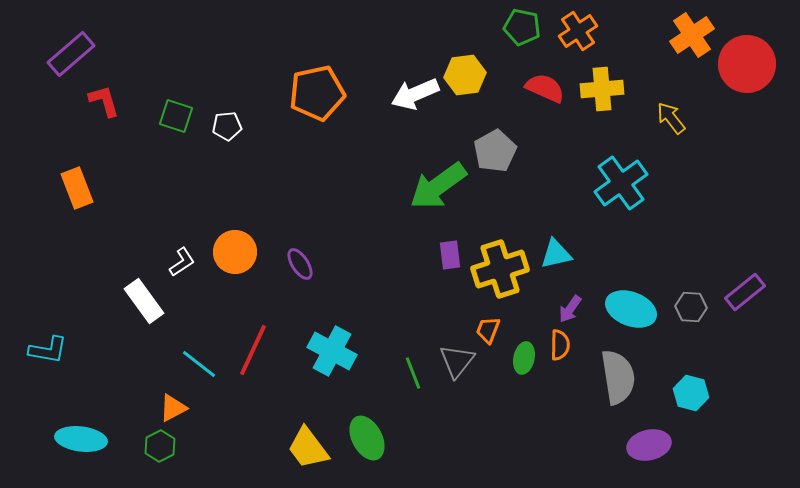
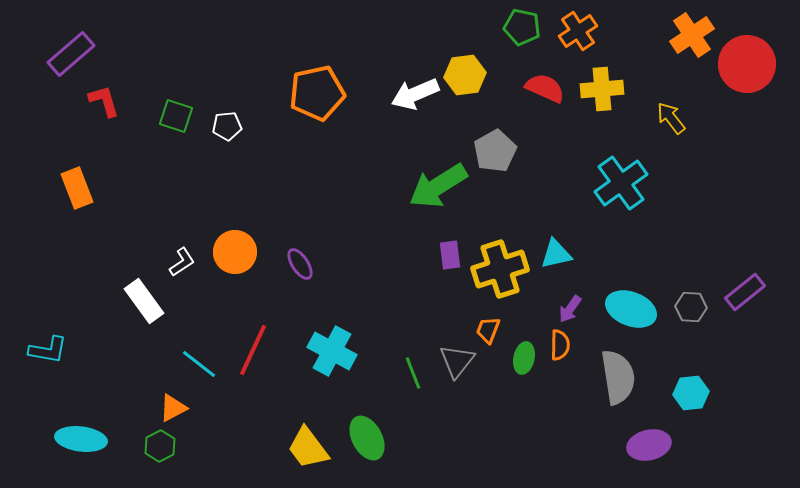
green arrow at (438, 186): rotated 4 degrees clockwise
cyan hexagon at (691, 393): rotated 20 degrees counterclockwise
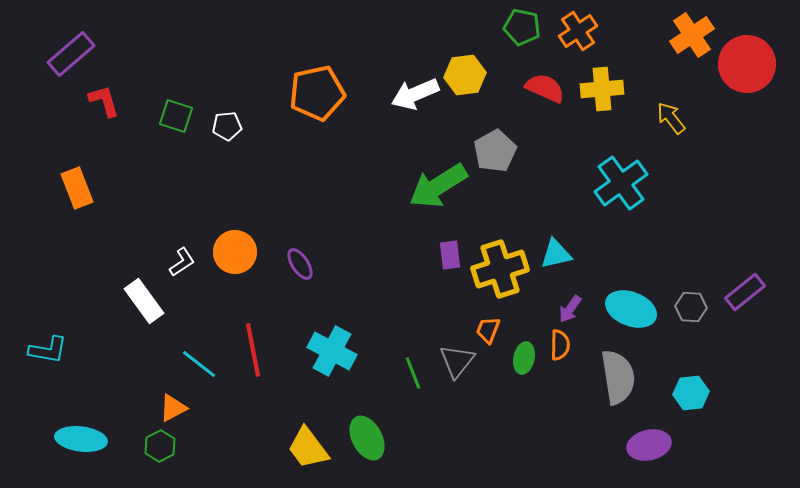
red line at (253, 350): rotated 36 degrees counterclockwise
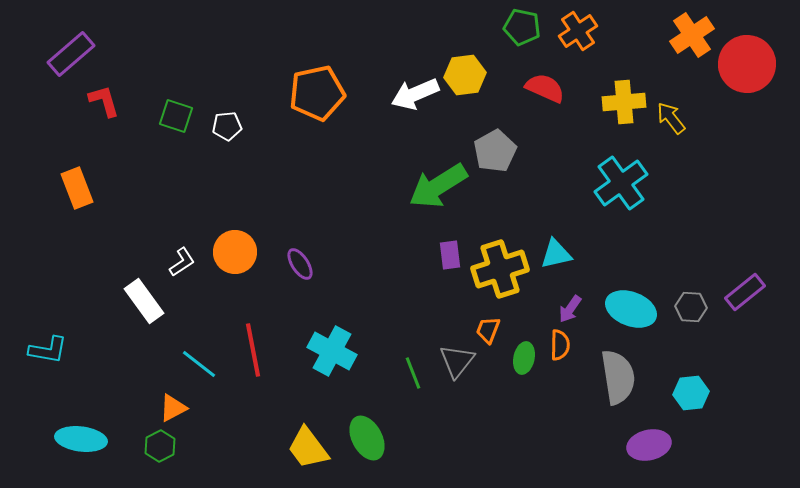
yellow cross at (602, 89): moved 22 px right, 13 px down
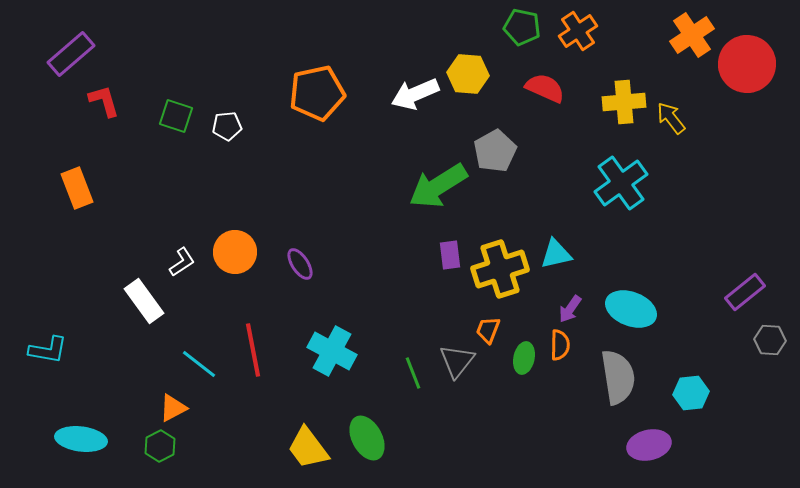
yellow hexagon at (465, 75): moved 3 px right, 1 px up; rotated 12 degrees clockwise
gray hexagon at (691, 307): moved 79 px right, 33 px down
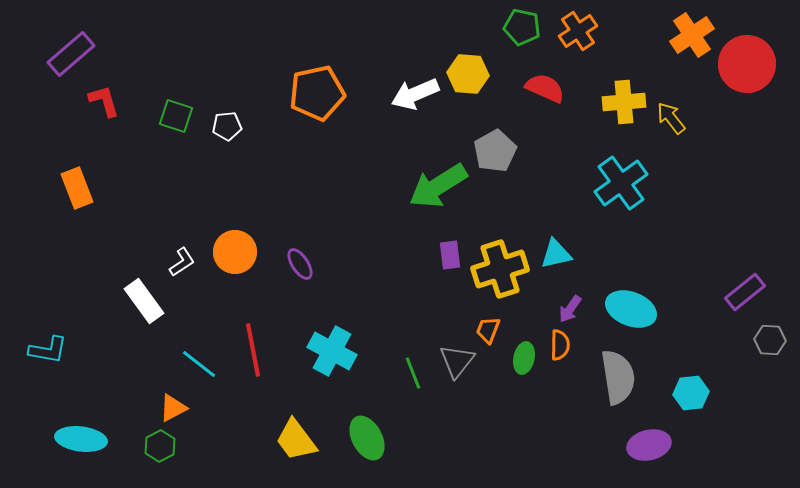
yellow trapezoid at (308, 448): moved 12 px left, 8 px up
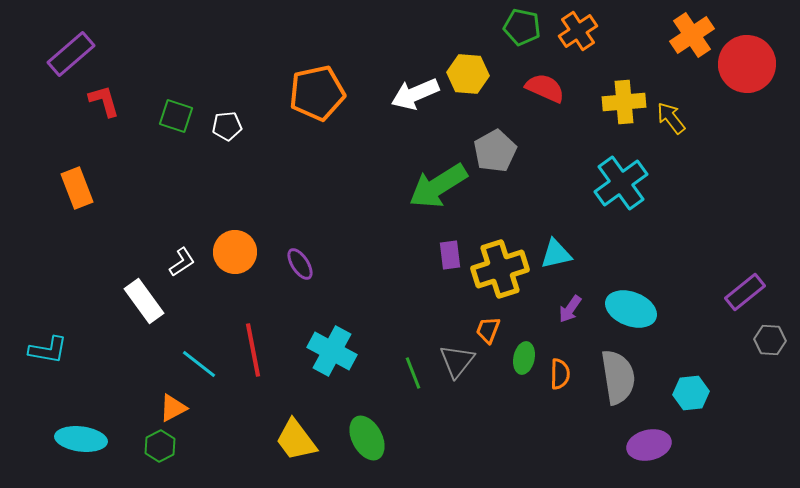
orange semicircle at (560, 345): moved 29 px down
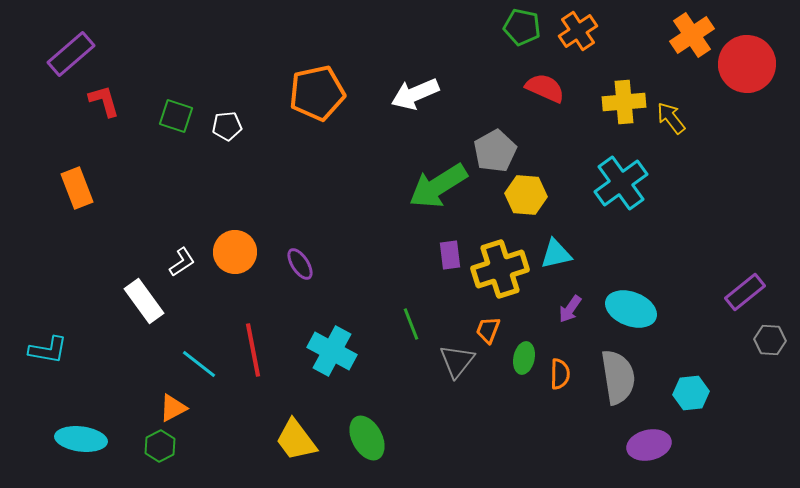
yellow hexagon at (468, 74): moved 58 px right, 121 px down
green line at (413, 373): moved 2 px left, 49 px up
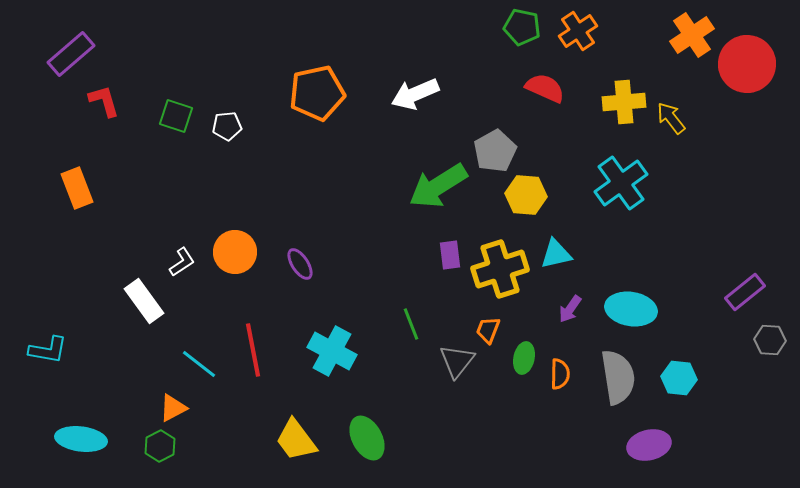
cyan ellipse at (631, 309): rotated 12 degrees counterclockwise
cyan hexagon at (691, 393): moved 12 px left, 15 px up; rotated 12 degrees clockwise
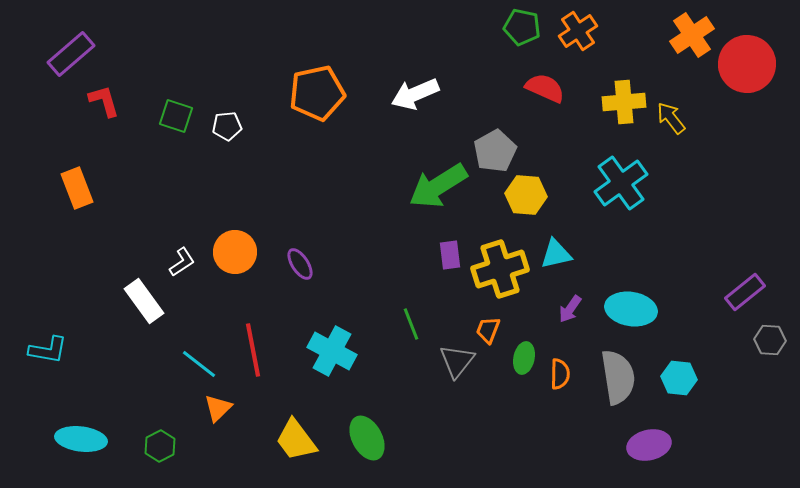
orange triangle at (173, 408): moved 45 px right; rotated 16 degrees counterclockwise
